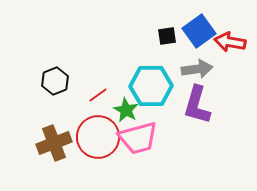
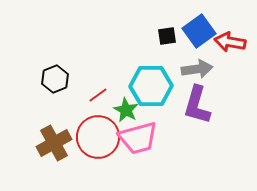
black hexagon: moved 2 px up
brown cross: rotated 8 degrees counterclockwise
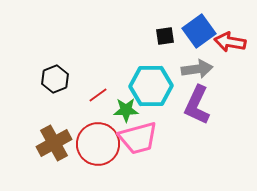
black square: moved 2 px left
purple L-shape: rotated 9 degrees clockwise
green star: rotated 30 degrees counterclockwise
red circle: moved 7 px down
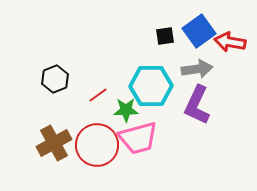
red circle: moved 1 px left, 1 px down
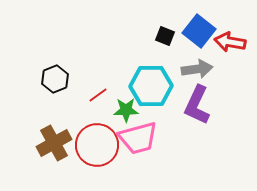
blue square: rotated 16 degrees counterclockwise
black square: rotated 30 degrees clockwise
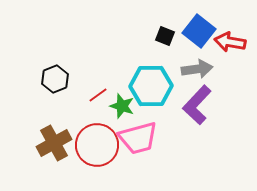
purple L-shape: rotated 18 degrees clockwise
green star: moved 4 px left, 4 px up; rotated 20 degrees clockwise
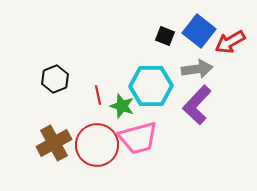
red arrow: rotated 40 degrees counterclockwise
red line: rotated 66 degrees counterclockwise
